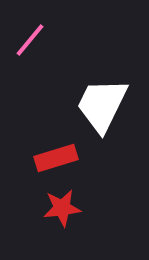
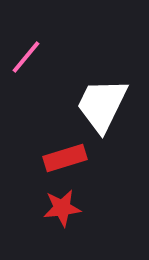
pink line: moved 4 px left, 17 px down
red rectangle: moved 9 px right
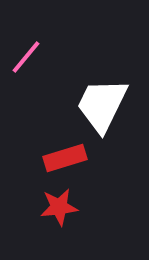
red star: moved 3 px left, 1 px up
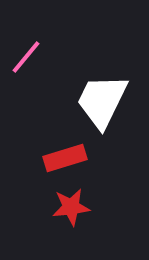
white trapezoid: moved 4 px up
red star: moved 12 px right
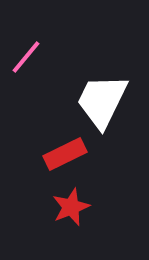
red rectangle: moved 4 px up; rotated 9 degrees counterclockwise
red star: rotated 15 degrees counterclockwise
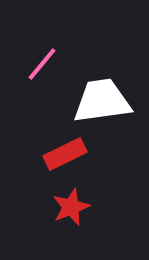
pink line: moved 16 px right, 7 px down
white trapezoid: rotated 56 degrees clockwise
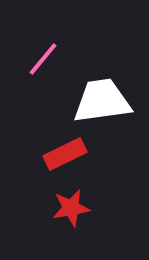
pink line: moved 1 px right, 5 px up
red star: moved 1 px down; rotated 12 degrees clockwise
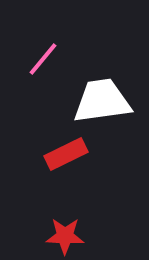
red rectangle: moved 1 px right
red star: moved 6 px left, 28 px down; rotated 12 degrees clockwise
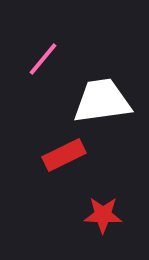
red rectangle: moved 2 px left, 1 px down
red star: moved 38 px right, 21 px up
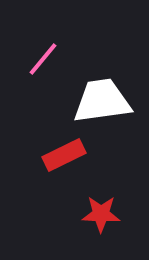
red star: moved 2 px left, 1 px up
